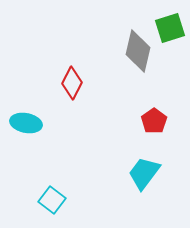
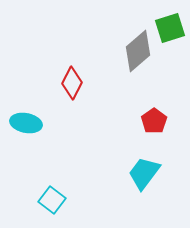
gray diamond: rotated 36 degrees clockwise
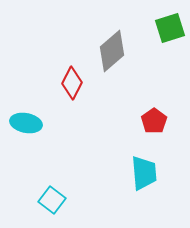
gray diamond: moved 26 px left
cyan trapezoid: rotated 138 degrees clockwise
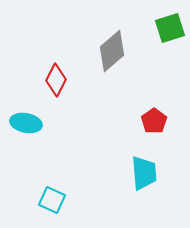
red diamond: moved 16 px left, 3 px up
cyan square: rotated 12 degrees counterclockwise
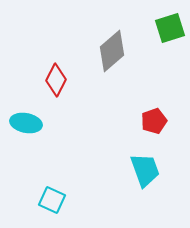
red pentagon: rotated 15 degrees clockwise
cyan trapezoid: moved 1 px right, 3 px up; rotated 15 degrees counterclockwise
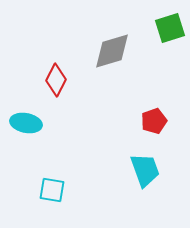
gray diamond: rotated 24 degrees clockwise
cyan square: moved 10 px up; rotated 16 degrees counterclockwise
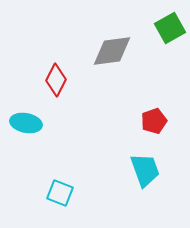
green square: rotated 12 degrees counterclockwise
gray diamond: rotated 9 degrees clockwise
cyan square: moved 8 px right, 3 px down; rotated 12 degrees clockwise
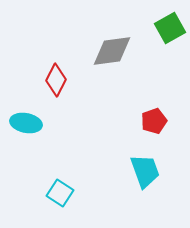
cyan trapezoid: moved 1 px down
cyan square: rotated 12 degrees clockwise
